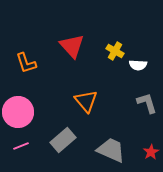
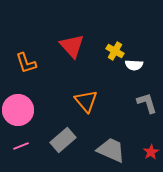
white semicircle: moved 4 px left
pink circle: moved 2 px up
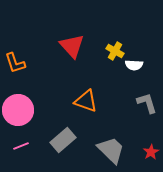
orange L-shape: moved 11 px left
orange triangle: rotated 30 degrees counterclockwise
gray trapezoid: rotated 20 degrees clockwise
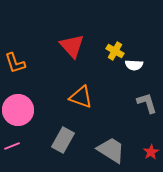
orange triangle: moved 5 px left, 4 px up
gray rectangle: rotated 20 degrees counterclockwise
pink line: moved 9 px left
gray trapezoid: rotated 12 degrees counterclockwise
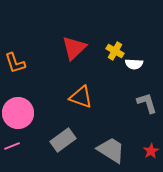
red triangle: moved 2 px right, 2 px down; rotated 28 degrees clockwise
white semicircle: moved 1 px up
pink circle: moved 3 px down
gray rectangle: rotated 25 degrees clockwise
red star: moved 1 px up
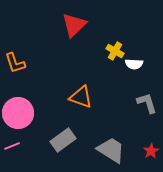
red triangle: moved 23 px up
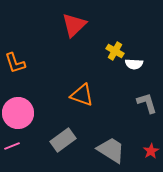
orange triangle: moved 1 px right, 2 px up
